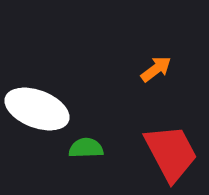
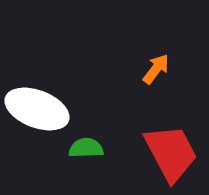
orange arrow: rotated 16 degrees counterclockwise
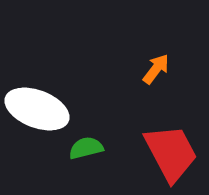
green semicircle: rotated 12 degrees counterclockwise
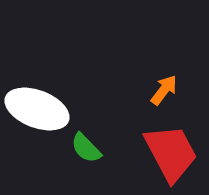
orange arrow: moved 8 px right, 21 px down
green semicircle: rotated 120 degrees counterclockwise
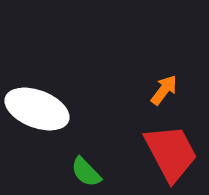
green semicircle: moved 24 px down
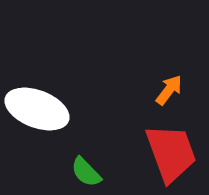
orange arrow: moved 5 px right
red trapezoid: rotated 8 degrees clockwise
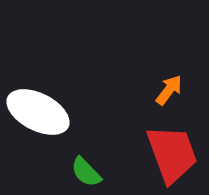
white ellipse: moved 1 px right, 3 px down; rotated 6 degrees clockwise
red trapezoid: moved 1 px right, 1 px down
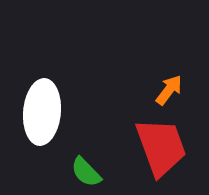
white ellipse: moved 4 px right; rotated 68 degrees clockwise
red trapezoid: moved 11 px left, 7 px up
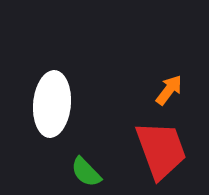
white ellipse: moved 10 px right, 8 px up
red trapezoid: moved 3 px down
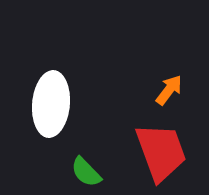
white ellipse: moved 1 px left
red trapezoid: moved 2 px down
